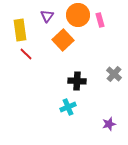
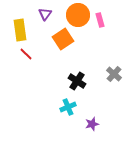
purple triangle: moved 2 px left, 2 px up
orange square: moved 1 px up; rotated 10 degrees clockwise
black cross: rotated 30 degrees clockwise
purple star: moved 17 px left
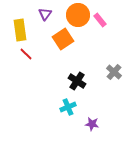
pink rectangle: rotated 24 degrees counterclockwise
gray cross: moved 2 px up
purple star: rotated 24 degrees clockwise
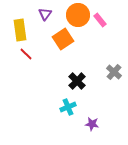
black cross: rotated 12 degrees clockwise
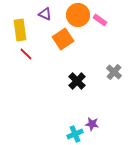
purple triangle: rotated 40 degrees counterclockwise
pink rectangle: rotated 16 degrees counterclockwise
cyan cross: moved 7 px right, 27 px down
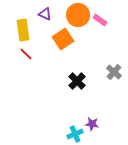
yellow rectangle: moved 3 px right
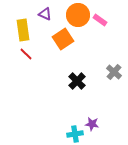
cyan cross: rotated 14 degrees clockwise
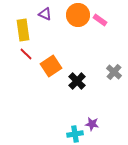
orange square: moved 12 px left, 27 px down
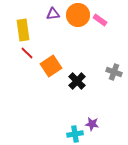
purple triangle: moved 8 px right; rotated 32 degrees counterclockwise
red line: moved 1 px right, 1 px up
gray cross: rotated 21 degrees counterclockwise
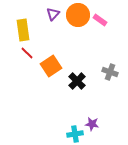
purple triangle: rotated 40 degrees counterclockwise
gray cross: moved 4 px left
